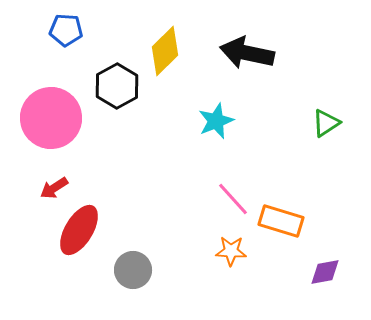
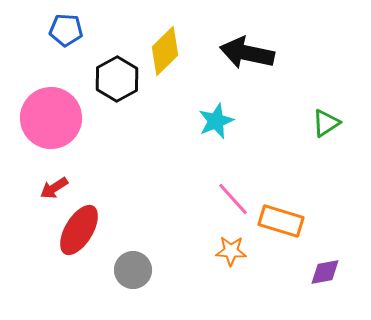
black hexagon: moved 7 px up
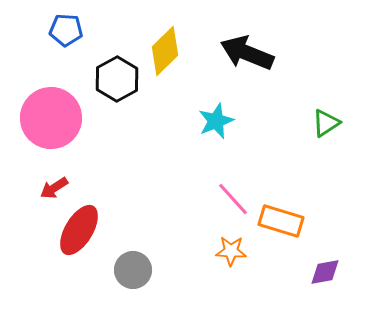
black arrow: rotated 10 degrees clockwise
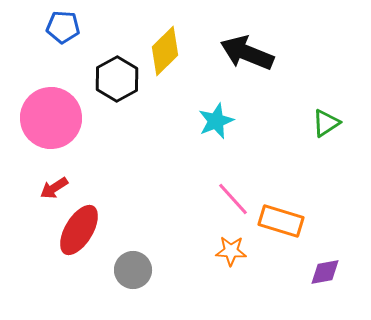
blue pentagon: moved 3 px left, 3 px up
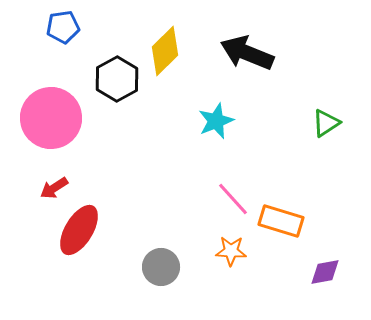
blue pentagon: rotated 12 degrees counterclockwise
gray circle: moved 28 px right, 3 px up
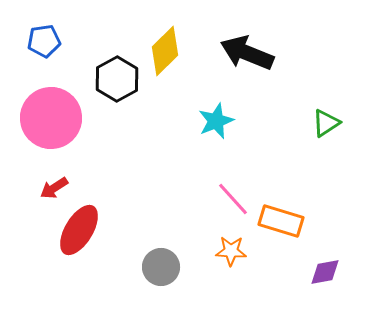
blue pentagon: moved 19 px left, 14 px down
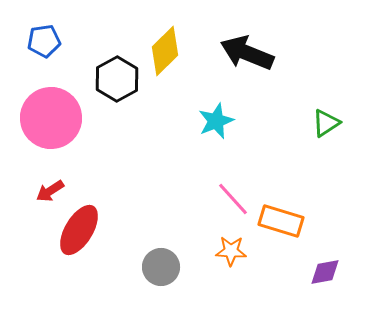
red arrow: moved 4 px left, 3 px down
